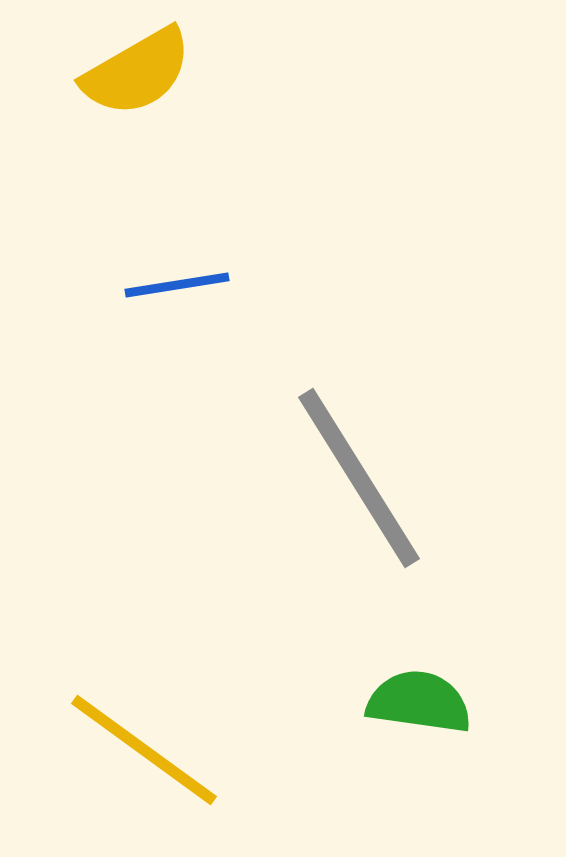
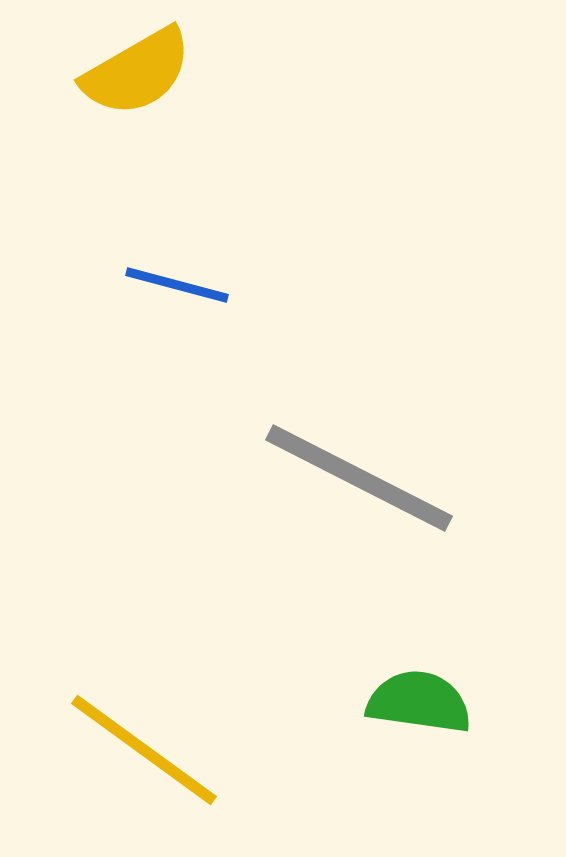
blue line: rotated 24 degrees clockwise
gray line: rotated 31 degrees counterclockwise
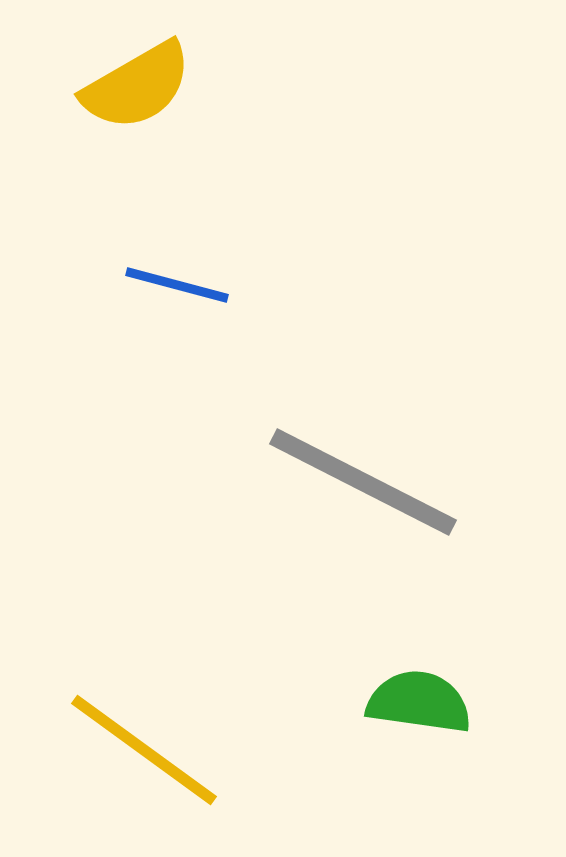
yellow semicircle: moved 14 px down
gray line: moved 4 px right, 4 px down
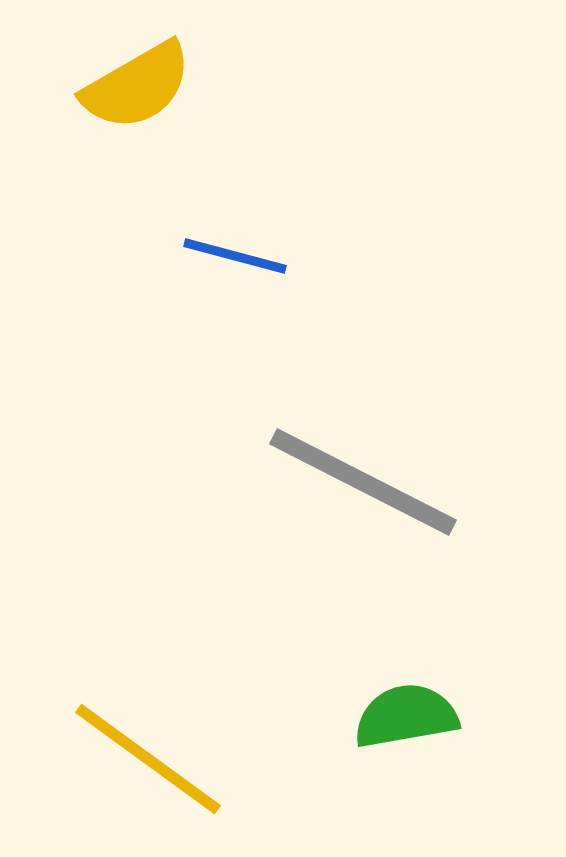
blue line: moved 58 px right, 29 px up
green semicircle: moved 13 px left, 14 px down; rotated 18 degrees counterclockwise
yellow line: moved 4 px right, 9 px down
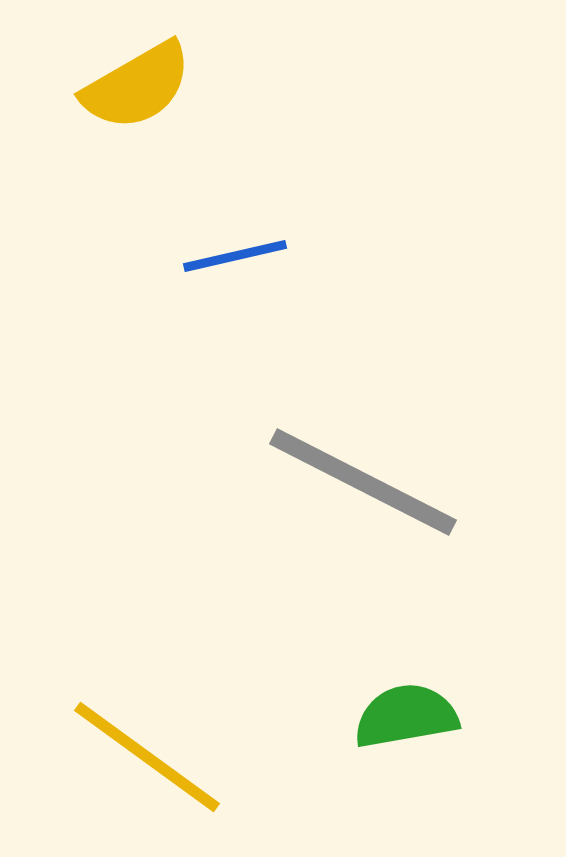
blue line: rotated 28 degrees counterclockwise
yellow line: moved 1 px left, 2 px up
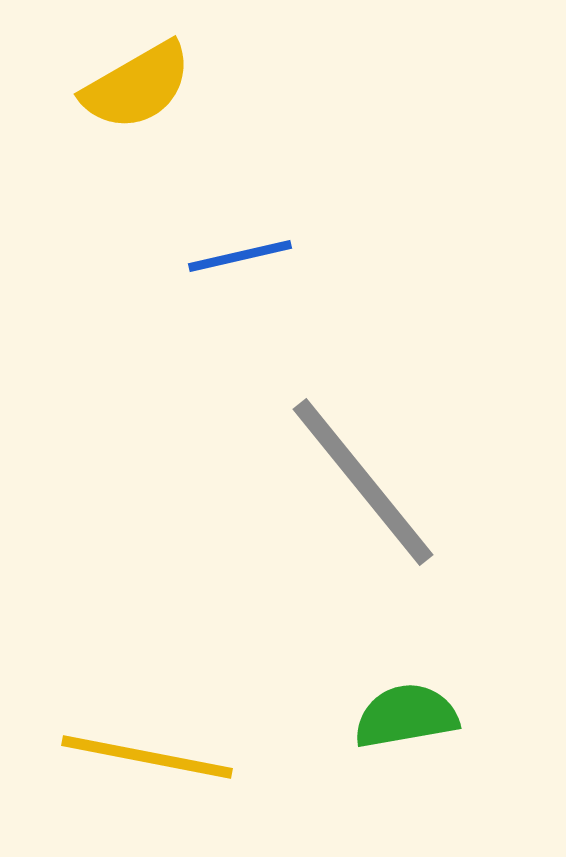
blue line: moved 5 px right
gray line: rotated 24 degrees clockwise
yellow line: rotated 25 degrees counterclockwise
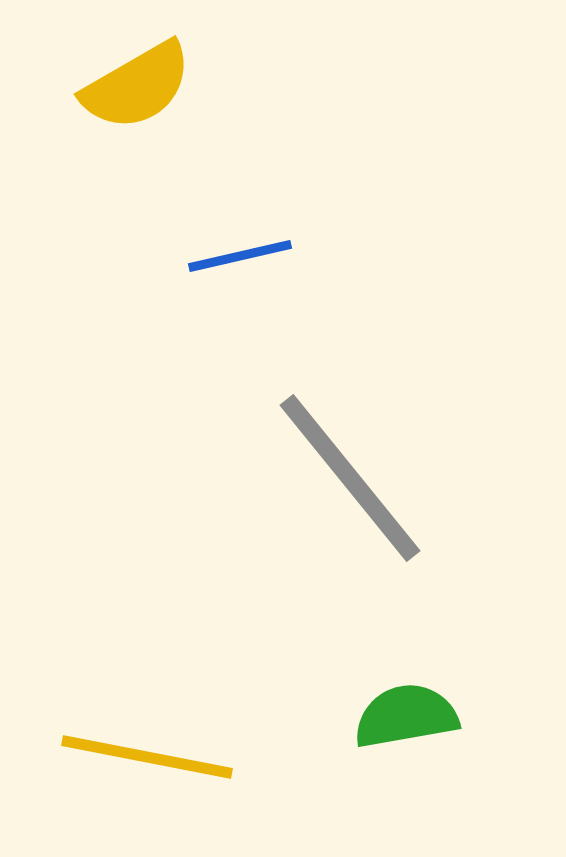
gray line: moved 13 px left, 4 px up
